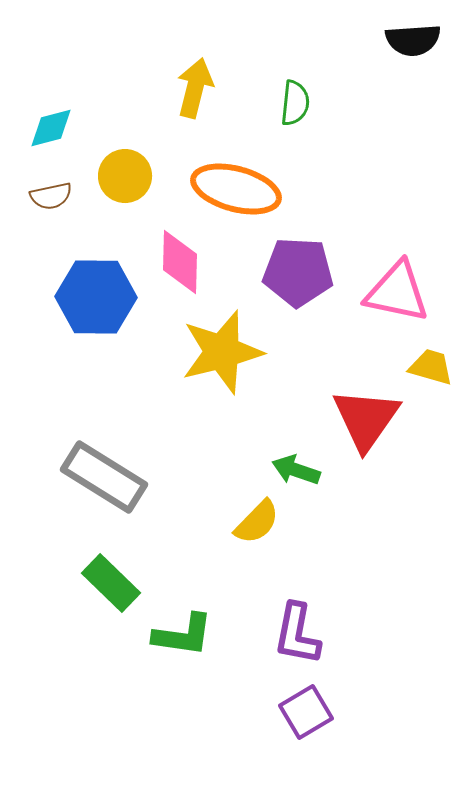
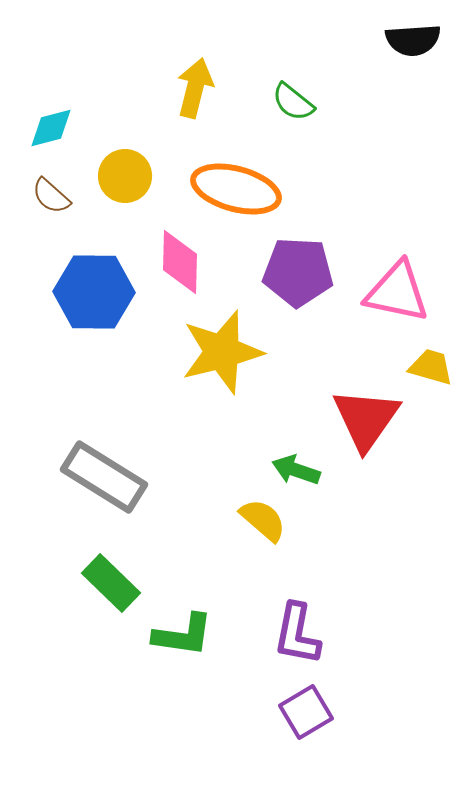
green semicircle: moved 2 px left, 1 px up; rotated 123 degrees clockwise
brown semicircle: rotated 54 degrees clockwise
blue hexagon: moved 2 px left, 5 px up
yellow semicircle: moved 6 px right, 2 px up; rotated 93 degrees counterclockwise
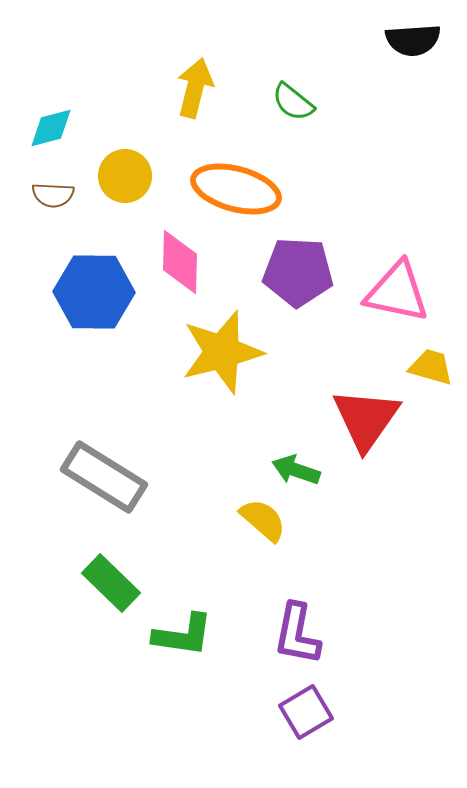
brown semicircle: moved 2 px right, 1 px up; rotated 39 degrees counterclockwise
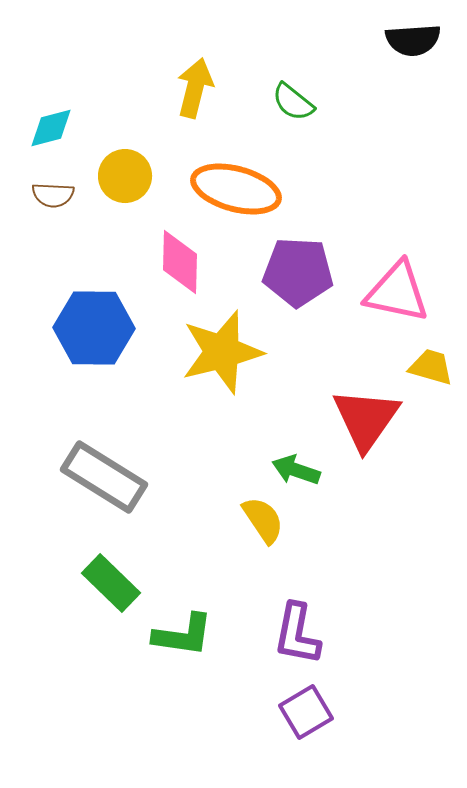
blue hexagon: moved 36 px down
yellow semicircle: rotated 15 degrees clockwise
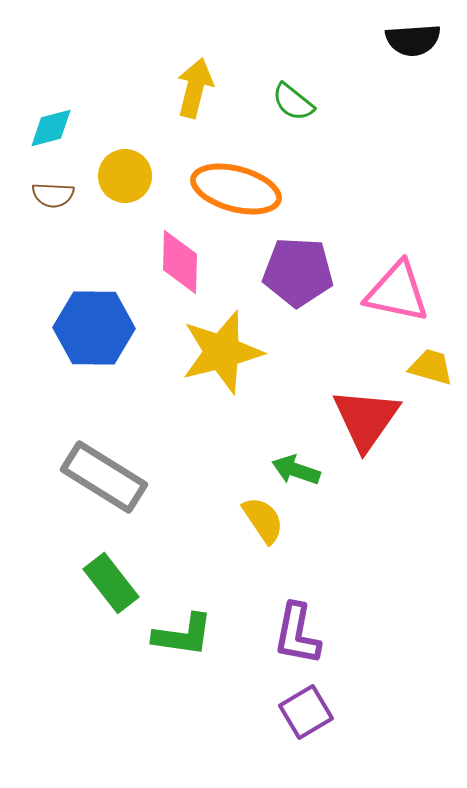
green rectangle: rotated 8 degrees clockwise
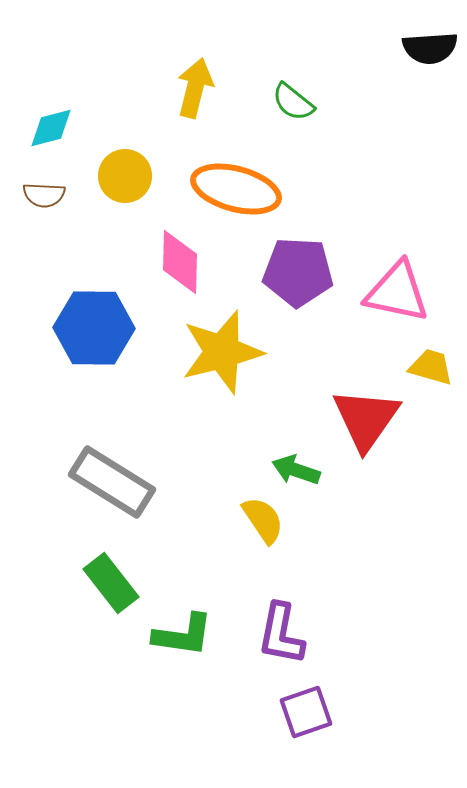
black semicircle: moved 17 px right, 8 px down
brown semicircle: moved 9 px left
gray rectangle: moved 8 px right, 5 px down
purple L-shape: moved 16 px left
purple square: rotated 12 degrees clockwise
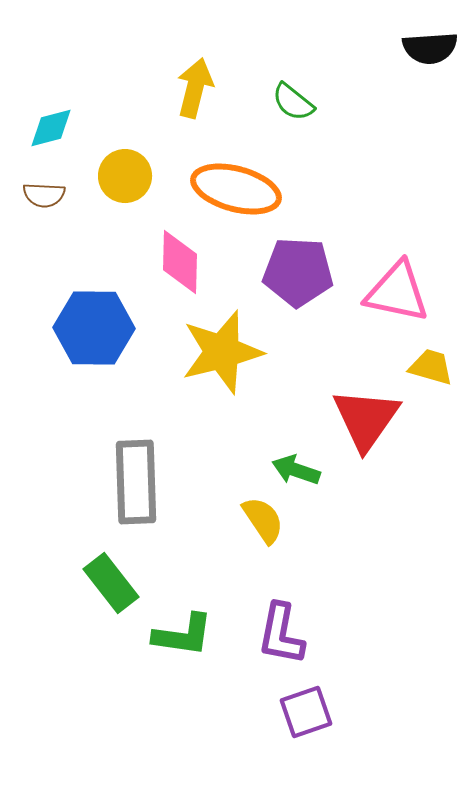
gray rectangle: moved 24 px right; rotated 56 degrees clockwise
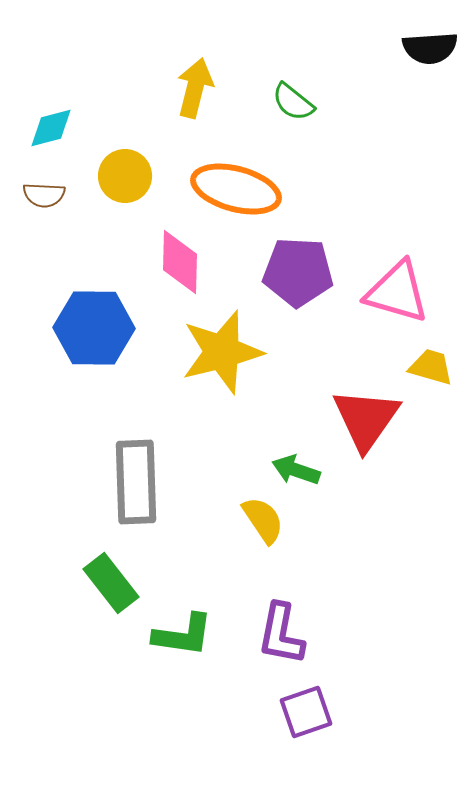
pink triangle: rotated 4 degrees clockwise
